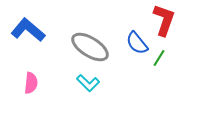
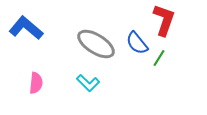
blue L-shape: moved 2 px left, 2 px up
gray ellipse: moved 6 px right, 3 px up
pink semicircle: moved 5 px right
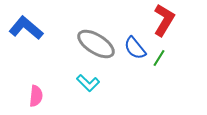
red L-shape: rotated 12 degrees clockwise
blue semicircle: moved 2 px left, 5 px down
pink semicircle: moved 13 px down
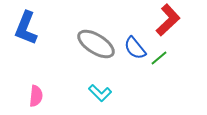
red L-shape: moved 4 px right; rotated 16 degrees clockwise
blue L-shape: rotated 108 degrees counterclockwise
green line: rotated 18 degrees clockwise
cyan L-shape: moved 12 px right, 10 px down
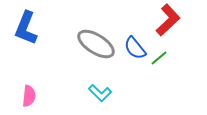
pink semicircle: moved 7 px left
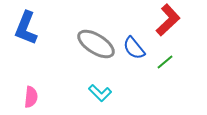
blue semicircle: moved 1 px left
green line: moved 6 px right, 4 px down
pink semicircle: moved 2 px right, 1 px down
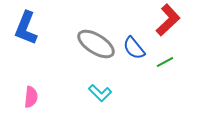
green line: rotated 12 degrees clockwise
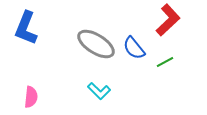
cyan L-shape: moved 1 px left, 2 px up
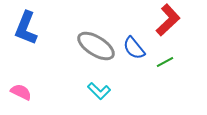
gray ellipse: moved 2 px down
pink semicircle: moved 10 px left, 5 px up; rotated 70 degrees counterclockwise
